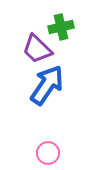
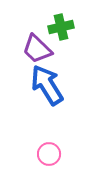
blue arrow: rotated 66 degrees counterclockwise
pink circle: moved 1 px right, 1 px down
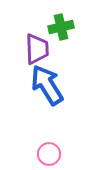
purple trapezoid: rotated 136 degrees counterclockwise
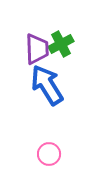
green cross: moved 17 px down; rotated 15 degrees counterclockwise
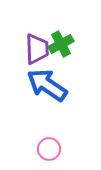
blue arrow: rotated 24 degrees counterclockwise
pink circle: moved 5 px up
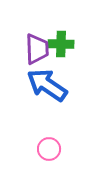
green cross: rotated 30 degrees clockwise
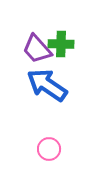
purple trapezoid: rotated 140 degrees clockwise
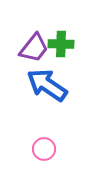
purple trapezoid: moved 3 px left, 1 px up; rotated 100 degrees counterclockwise
pink circle: moved 5 px left
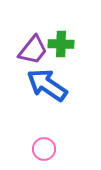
purple trapezoid: moved 1 px left, 2 px down
